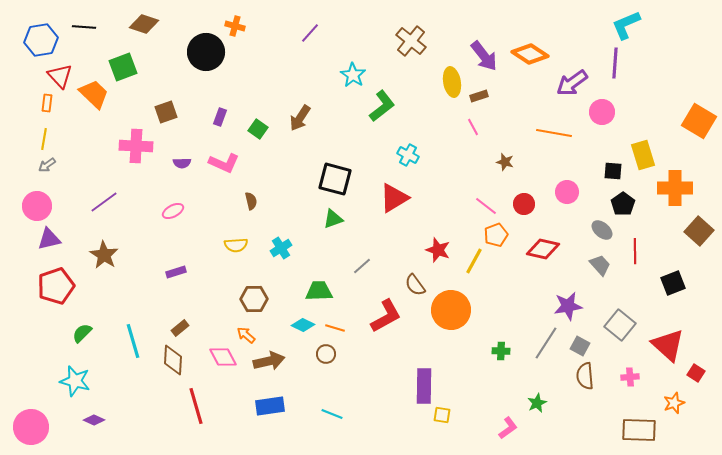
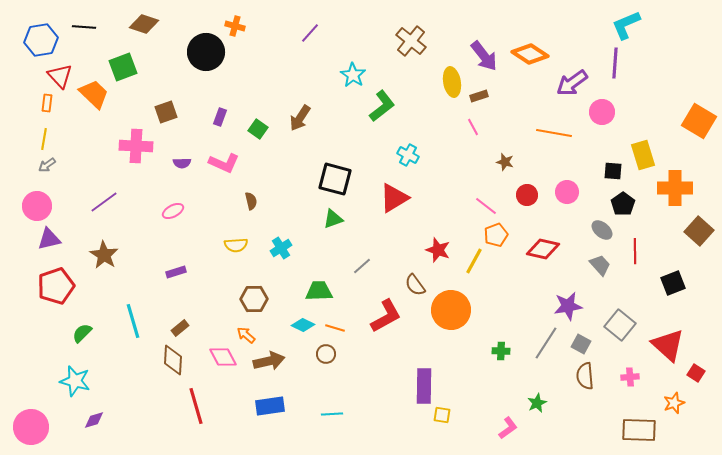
red circle at (524, 204): moved 3 px right, 9 px up
cyan line at (133, 341): moved 20 px up
gray square at (580, 346): moved 1 px right, 2 px up
cyan line at (332, 414): rotated 25 degrees counterclockwise
purple diamond at (94, 420): rotated 40 degrees counterclockwise
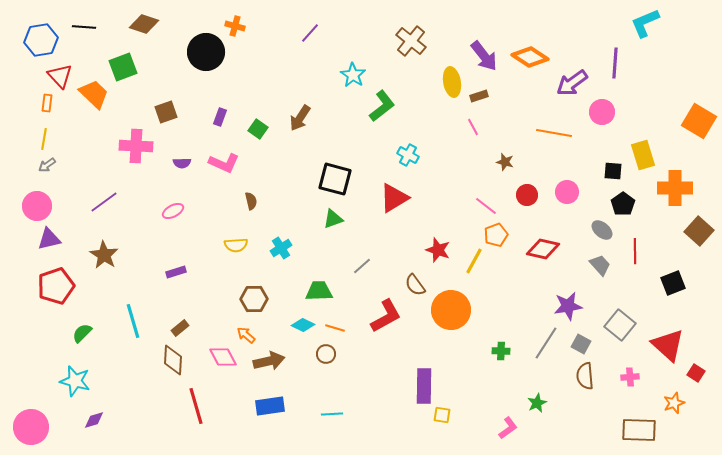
cyan L-shape at (626, 25): moved 19 px right, 2 px up
orange diamond at (530, 54): moved 3 px down
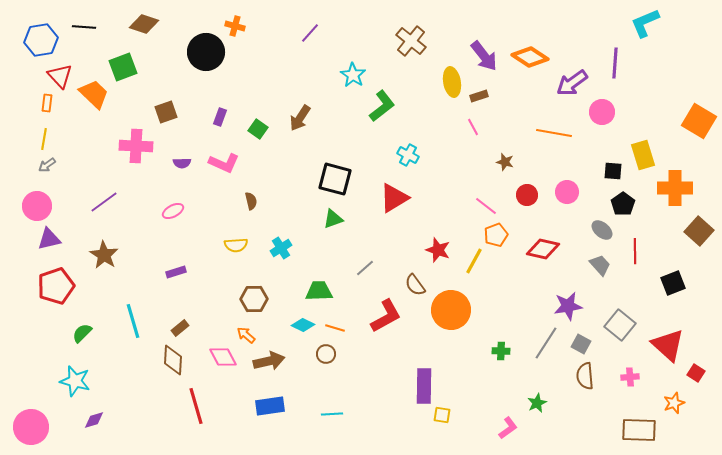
gray line at (362, 266): moved 3 px right, 2 px down
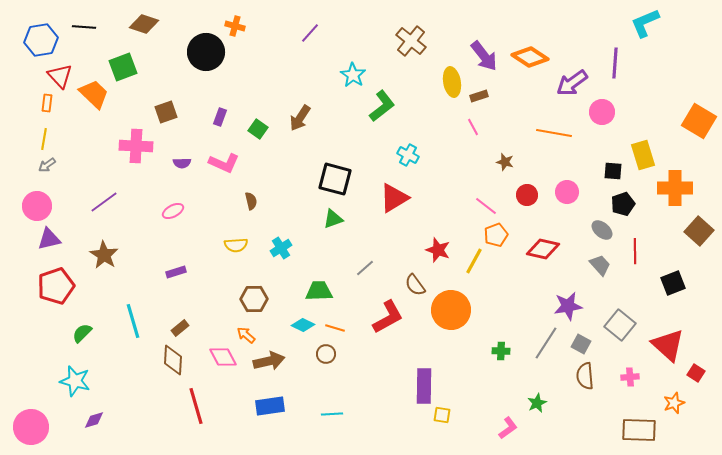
black pentagon at (623, 204): rotated 15 degrees clockwise
red L-shape at (386, 316): moved 2 px right, 1 px down
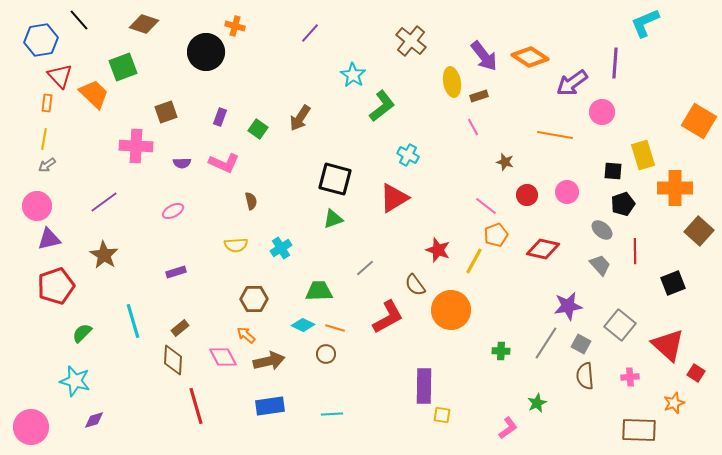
black line at (84, 27): moved 5 px left, 7 px up; rotated 45 degrees clockwise
orange line at (554, 133): moved 1 px right, 2 px down
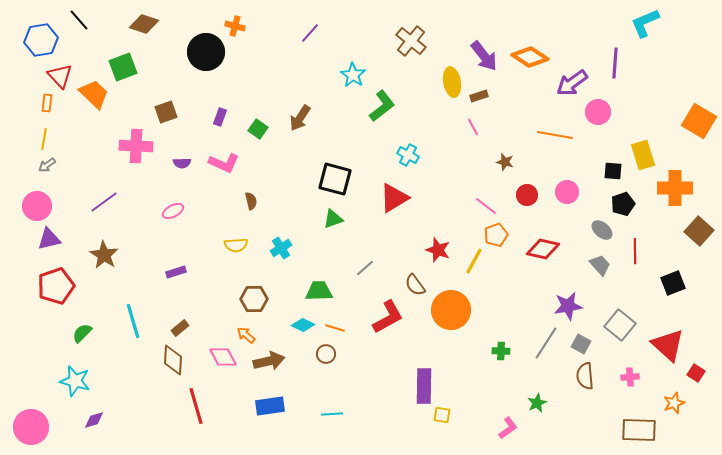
pink circle at (602, 112): moved 4 px left
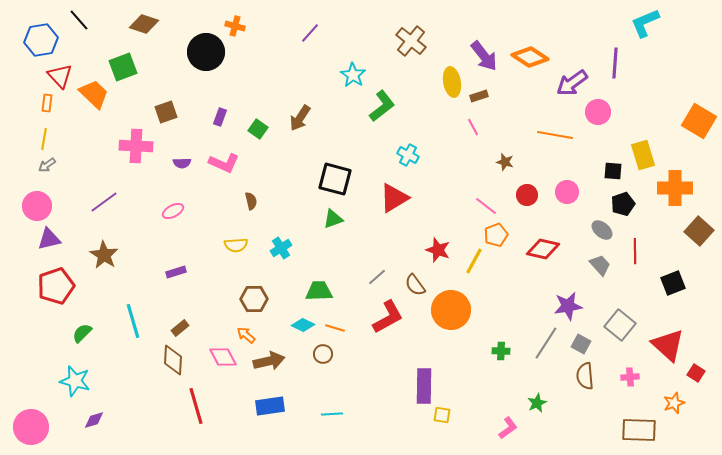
gray line at (365, 268): moved 12 px right, 9 px down
brown circle at (326, 354): moved 3 px left
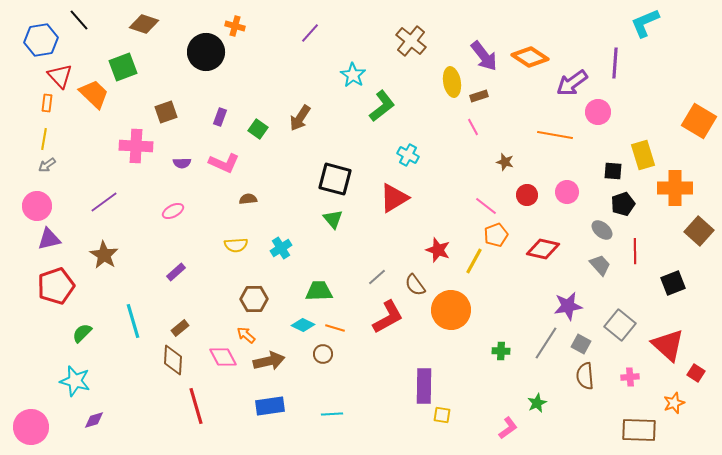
brown semicircle at (251, 201): moved 3 px left, 2 px up; rotated 84 degrees counterclockwise
green triangle at (333, 219): rotated 50 degrees counterclockwise
purple rectangle at (176, 272): rotated 24 degrees counterclockwise
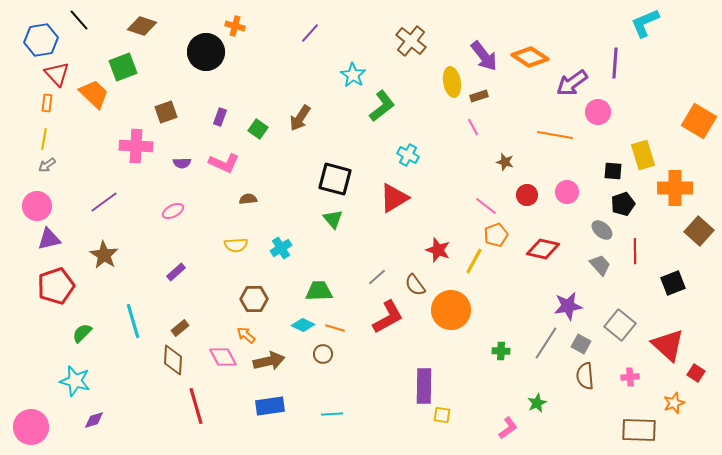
brown diamond at (144, 24): moved 2 px left, 2 px down
red triangle at (60, 76): moved 3 px left, 2 px up
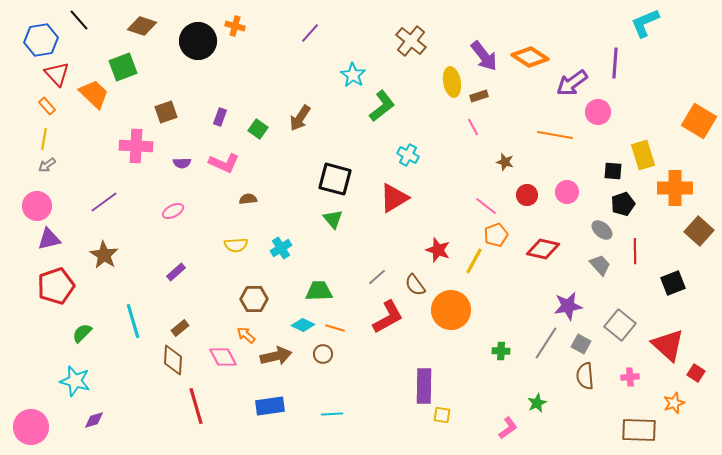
black circle at (206, 52): moved 8 px left, 11 px up
orange rectangle at (47, 103): moved 3 px down; rotated 48 degrees counterclockwise
brown arrow at (269, 361): moved 7 px right, 5 px up
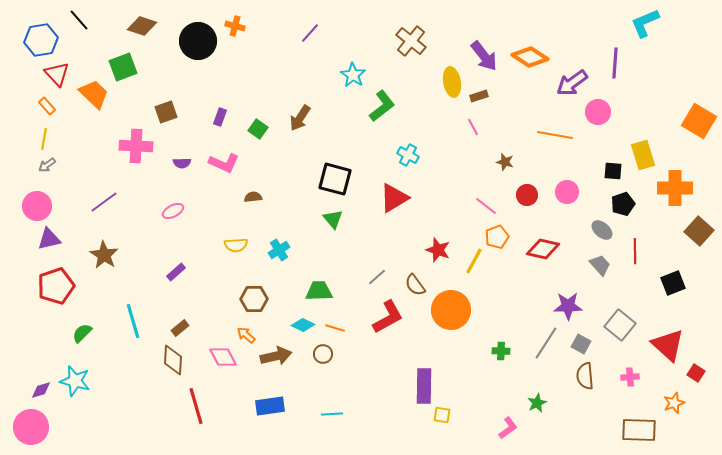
brown semicircle at (248, 199): moved 5 px right, 2 px up
orange pentagon at (496, 235): moved 1 px right, 2 px down
cyan cross at (281, 248): moved 2 px left, 2 px down
purple star at (568, 306): rotated 8 degrees clockwise
purple diamond at (94, 420): moved 53 px left, 30 px up
